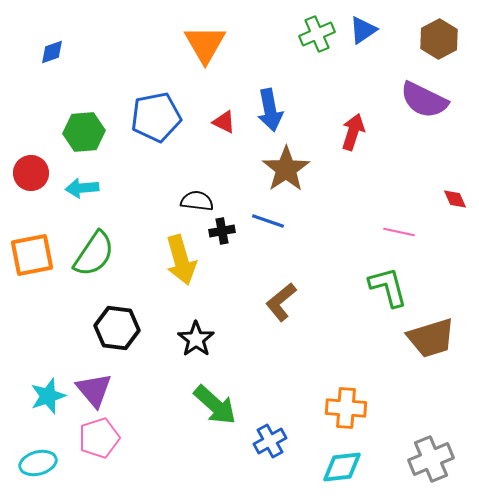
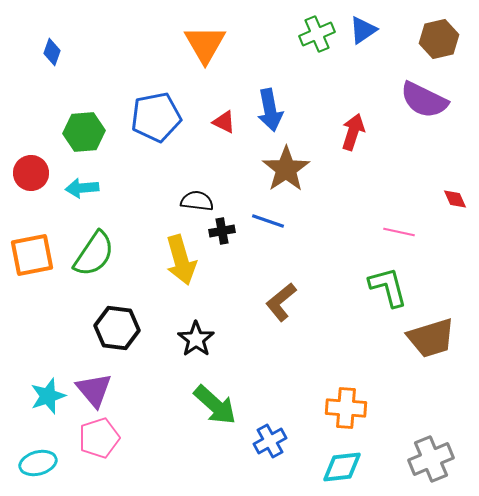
brown hexagon: rotated 15 degrees clockwise
blue diamond: rotated 52 degrees counterclockwise
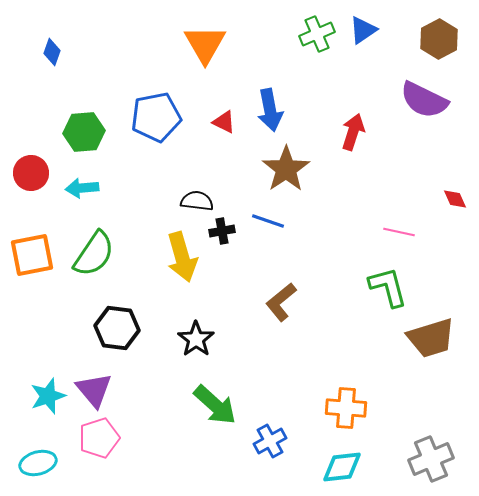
brown hexagon: rotated 15 degrees counterclockwise
yellow arrow: moved 1 px right, 3 px up
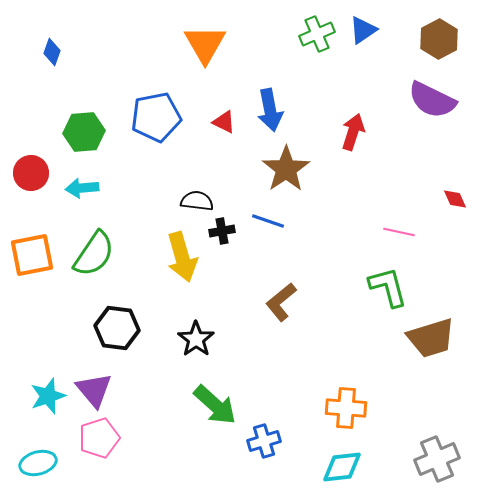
purple semicircle: moved 8 px right
blue cross: moved 6 px left; rotated 12 degrees clockwise
gray cross: moved 6 px right
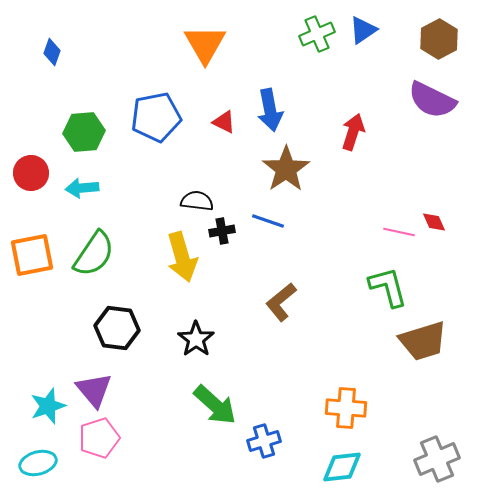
red diamond: moved 21 px left, 23 px down
brown trapezoid: moved 8 px left, 3 px down
cyan star: moved 10 px down
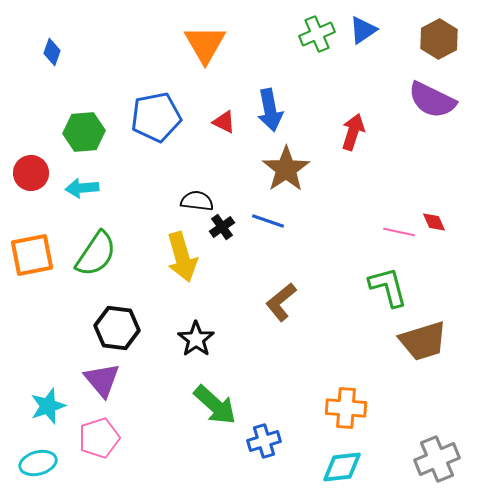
black cross: moved 4 px up; rotated 25 degrees counterclockwise
green semicircle: moved 2 px right
purple triangle: moved 8 px right, 10 px up
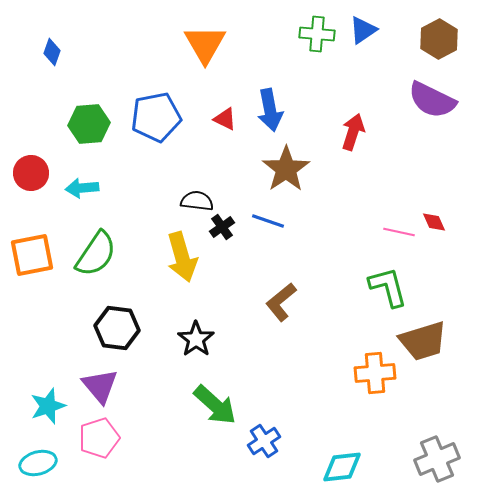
green cross: rotated 28 degrees clockwise
red triangle: moved 1 px right, 3 px up
green hexagon: moved 5 px right, 8 px up
purple triangle: moved 2 px left, 6 px down
orange cross: moved 29 px right, 35 px up; rotated 9 degrees counterclockwise
blue cross: rotated 16 degrees counterclockwise
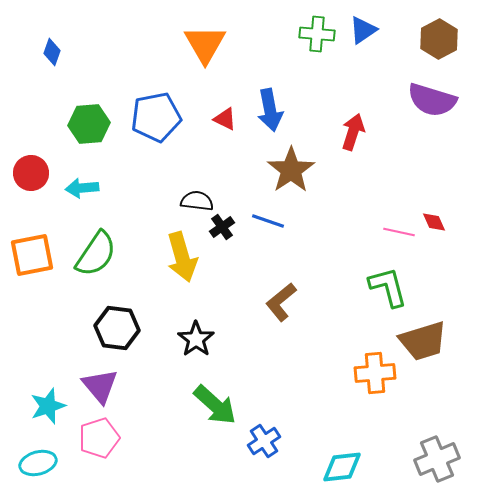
purple semicircle: rotated 9 degrees counterclockwise
brown star: moved 5 px right, 1 px down
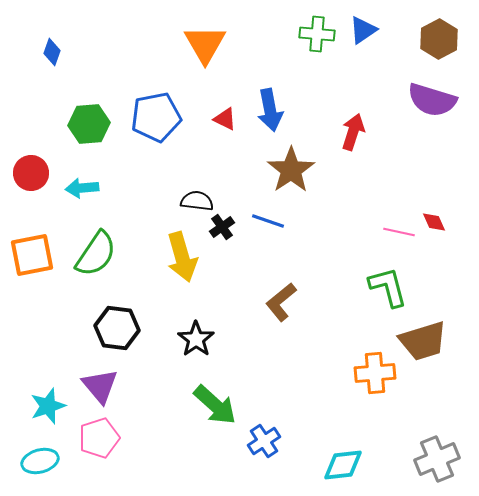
cyan ellipse: moved 2 px right, 2 px up
cyan diamond: moved 1 px right, 2 px up
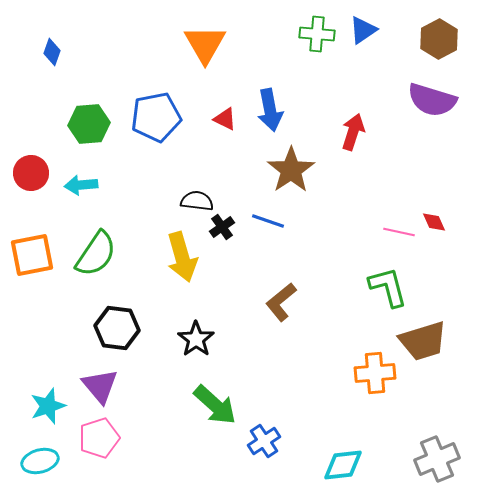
cyan arrow: moved 1 px left, 3 px up
